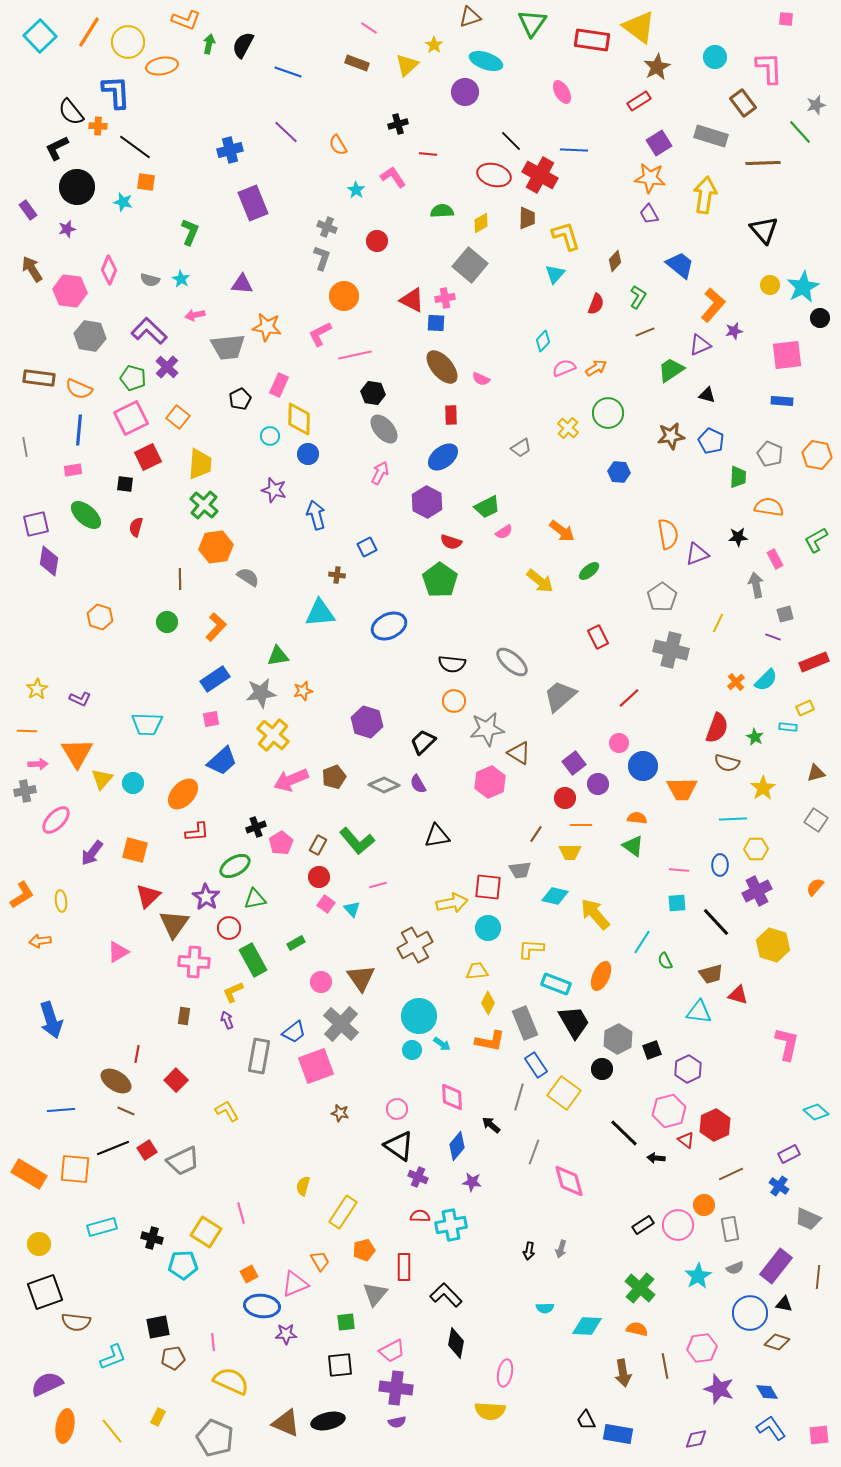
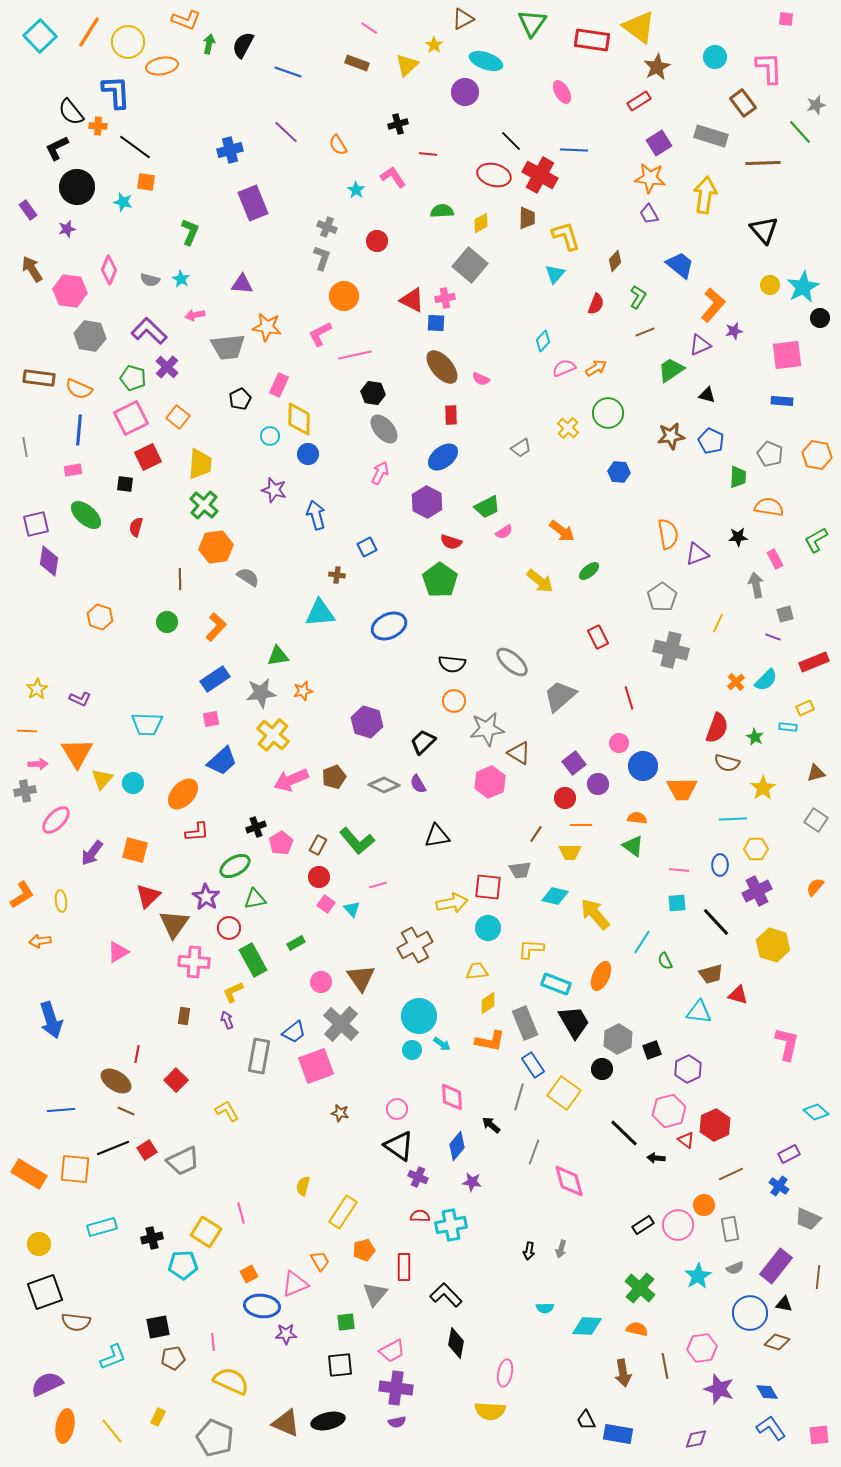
brown triangle at (470, 17): moved 7 px left, 2 px down; rotated 10 degrees counterclockwise
red line at (629, 698): rotated 65 degrees counterclockwise
yellow diamond at (488, 1003): rotated 30 degrees clockwise
blue rectangle at (536, 1065): moved 3 px left
black cross at (152, 1238): rotated 30 degrees counterclockwise
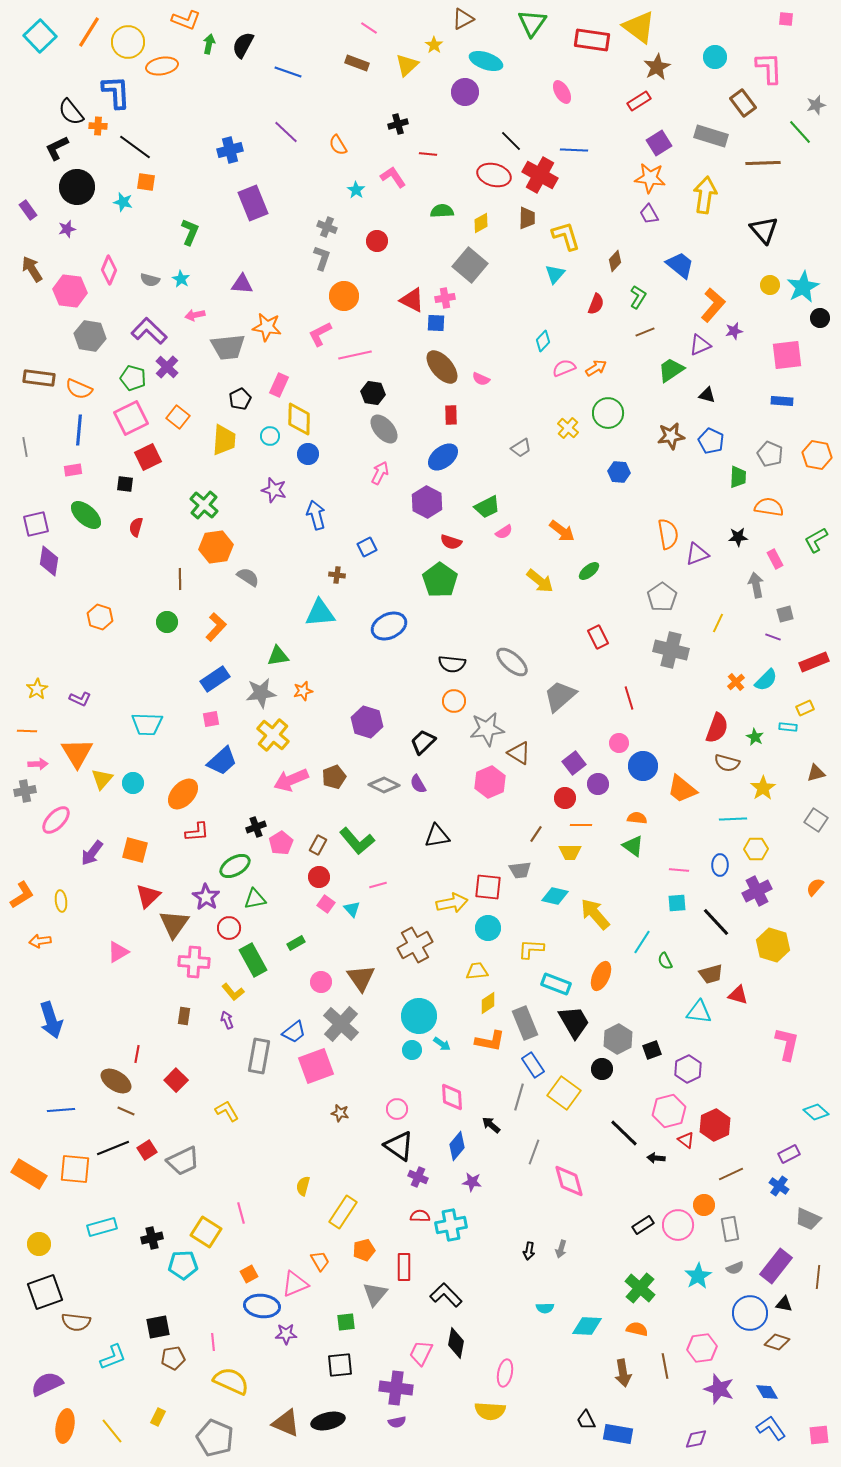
yellow trapezoid at (200, 464): moved 24 px right, 24 px up
orange trapezoid at (682, 789): rotated 40 degrees clockwise
yellow L-shape at (233, 992): rotated 105 degrees counterclockwise
pink trapezoid at (392, 1351): moved 29 px right, 2 px down; rotated 144 degrees clockwise
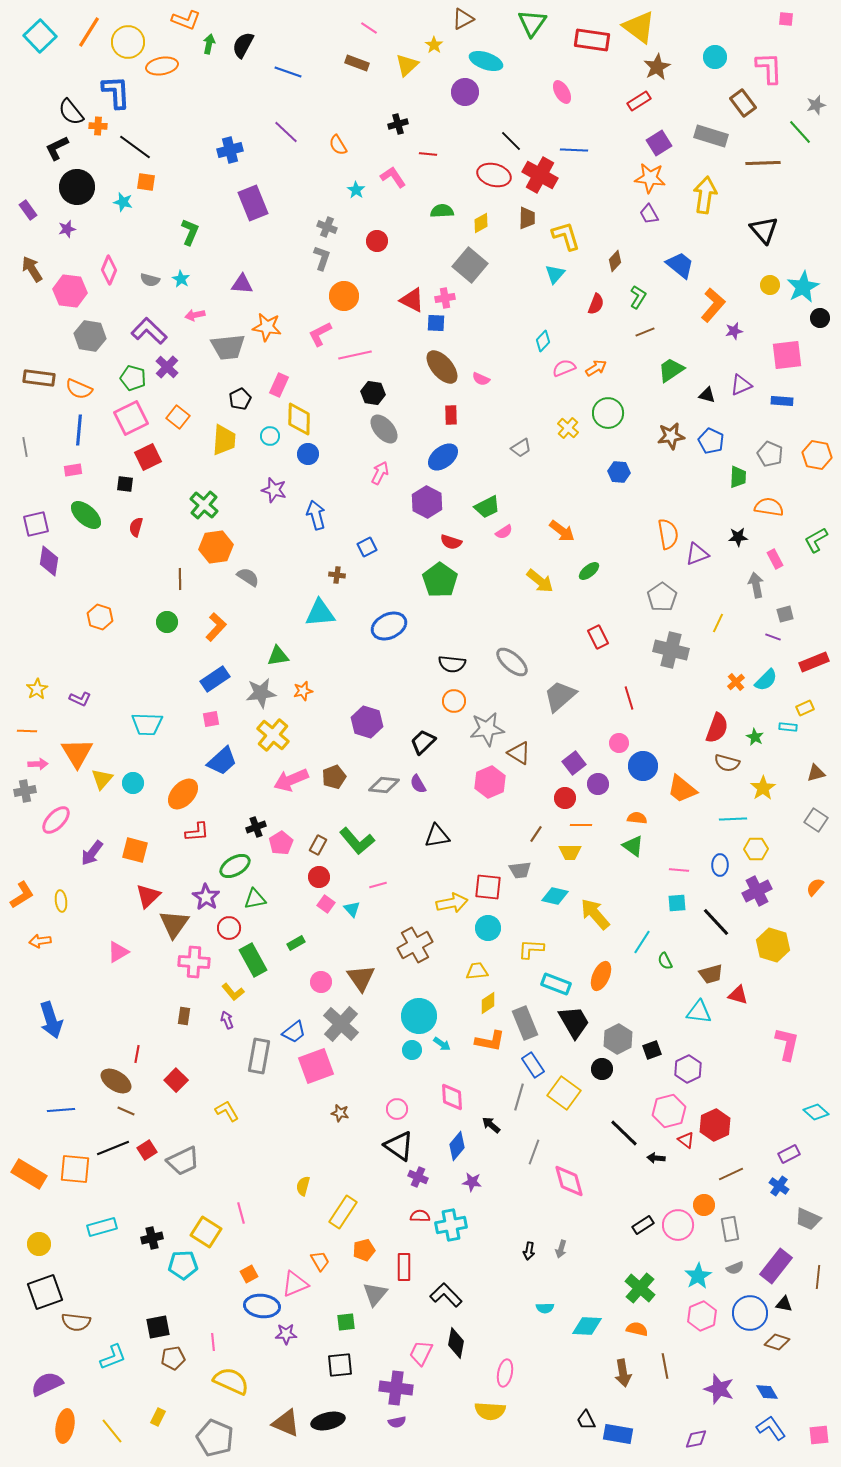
purple triangle at (700, 345): moved 41 px right, 40 px down
gray diamond at (384, 785): rotated 20 degrees counterclockwise
pink hexagon at (702, 1348): moved 32 px up; rotated 16 degrees counterclockwise
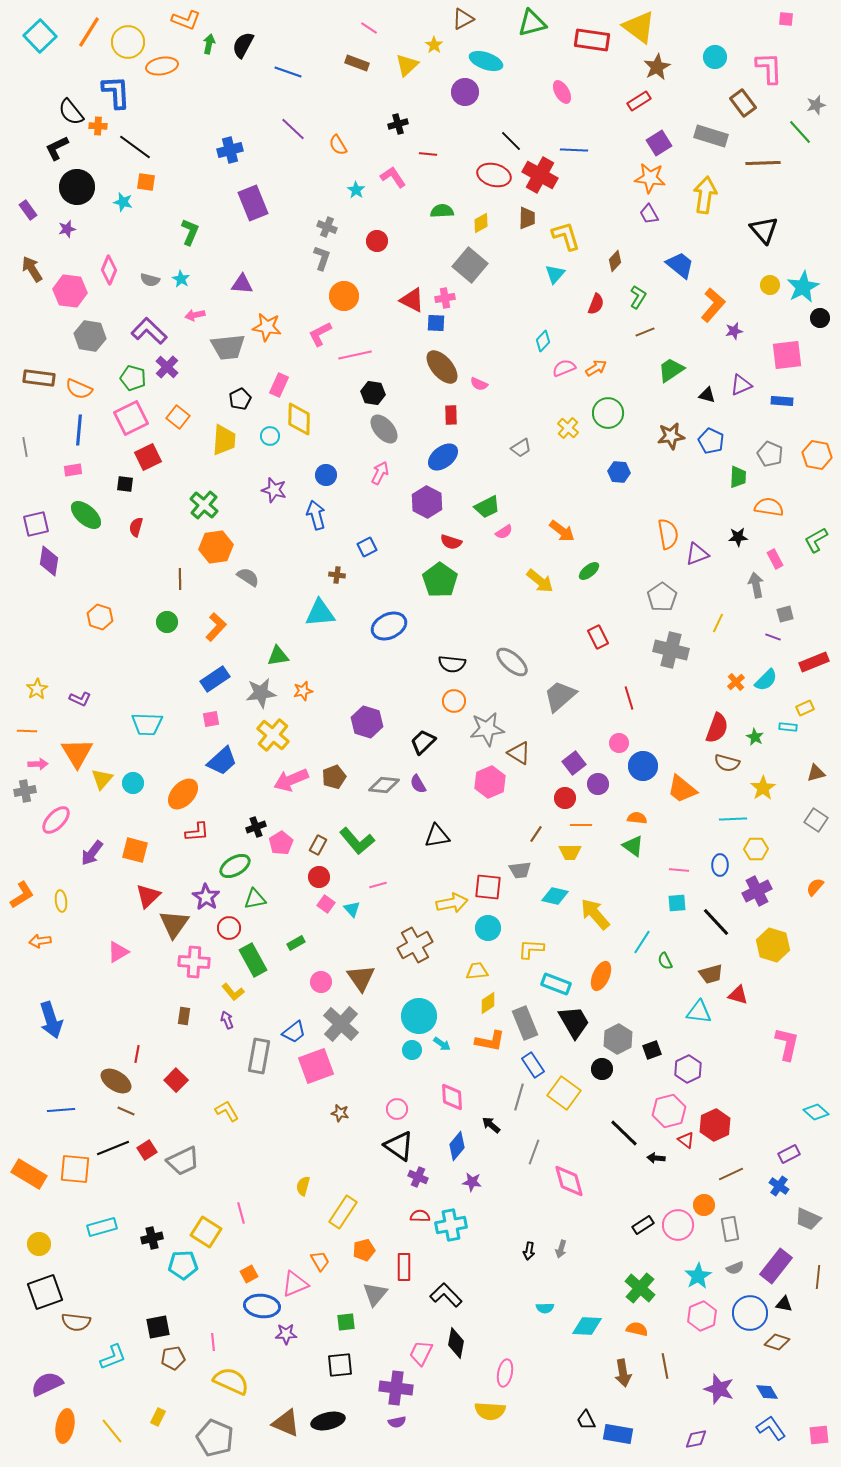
green triangle at (532, 23): rotated 40 degrees clockwise
purple line at (286, 132): moved 7 px right, 3 px up
pink semicircle at (481, 379): moved 2 px left, 5 px down
blue circle at (308, 454): moved 18 px right, 21 px down
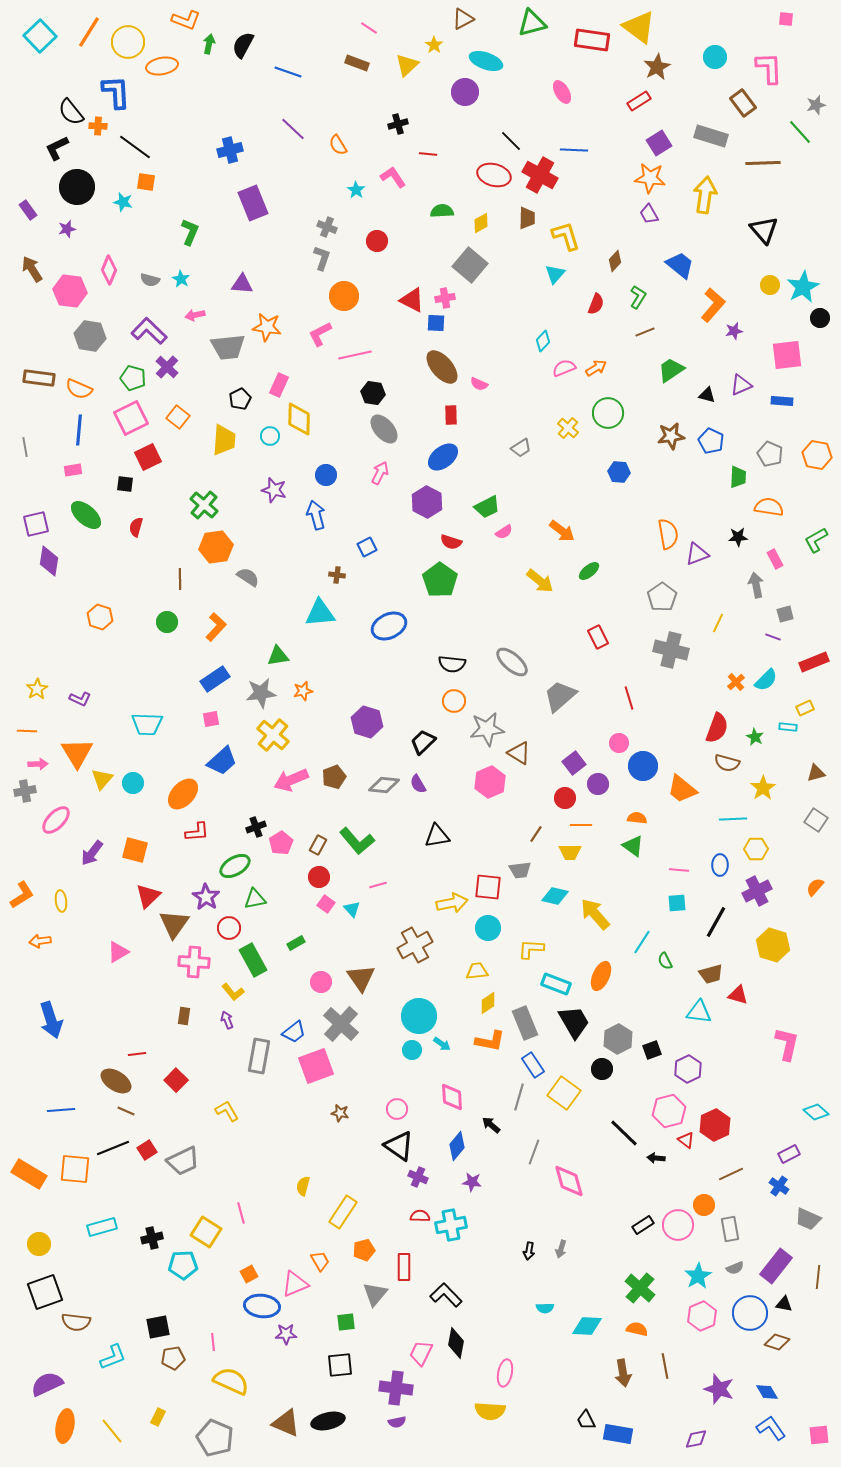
black line at (716, 922): rotated 72 degrees clockwise
red line at (137, 1054): rotated 72 degrees clockwise
